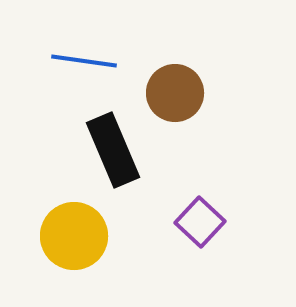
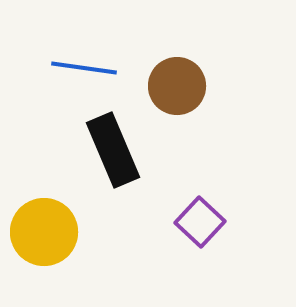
blue line: moved 7 px down
brown circle: moved 2 px right, 7 px up
yellow circle: moved 30 px left, 4 px up
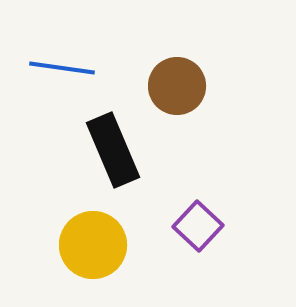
blue line: moved 22 px left
purple square: moved 2 px left, 4 px down
yellow circle: moved 49 px right, 13 px down
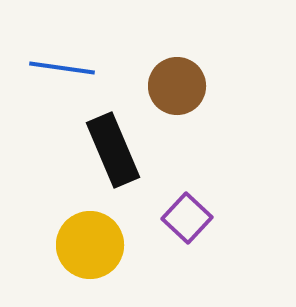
purple square: moved 11 px left, 8 px up
yellow circle: moved 3 px left
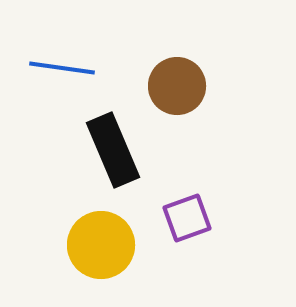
purple square: rotated 27 degrees clockwise
yellow circle: moved 11 px right
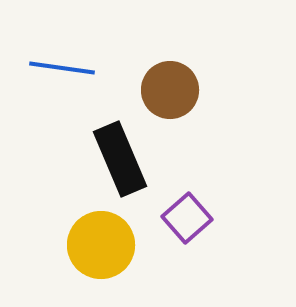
brown circle: moved 7 px left, 4 px down
black rectangle: moved 7 px right, 9 px down
purple square: rotated 21 degrees counterclockwise
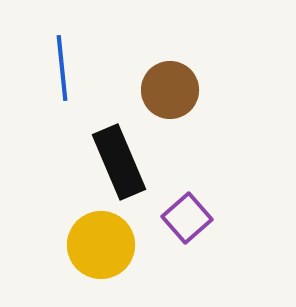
blue line: rotated 76 degrees clockwise
black rectangle: moved 1 px left, 3 px down
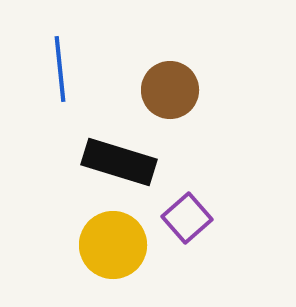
blue line: moved 2 px left, 1 px down
black rectangle: rotated 50 degrees counterclockwise
yellow circle: moved 12 px right
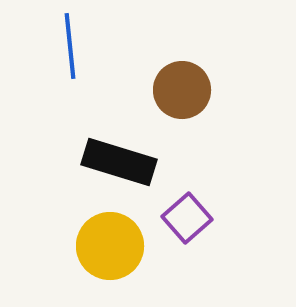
blue line: moved 10 px right, 23 px up
brown circle: moved 12 px right
yellow circle: moved 3 px left, 1 px down
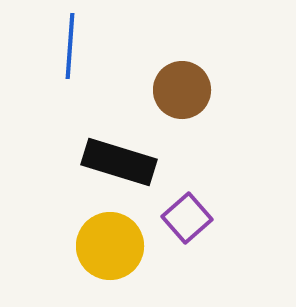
blue line: rotated 10 degrees clockwise
